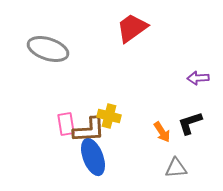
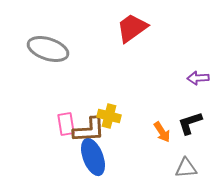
gray triangle: moved 10 px right
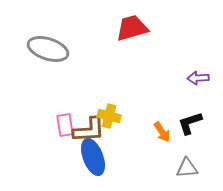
red trapezoid: rotated 20 degrees clockwise
pink rectangle: moved 1 px left, 1 px down
gray triangle: moved 1 px right
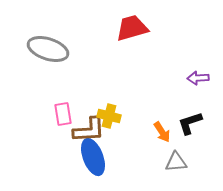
pink rectangle: moved 2 px left, 11 px up
gray triangle: moved 11 px left, 6 px up
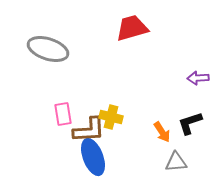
yellow cross: moved 2 px right, 1 px down
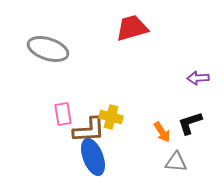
gray triangle: rotated 10 degrees clockwise
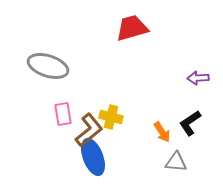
gray ellipse: moved 17 px down
black L-shape: rotated 16 degrees counterclockwise
brown L-shape: rotated 36 degrees counterclockwise
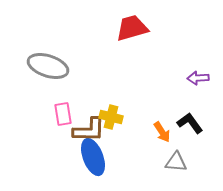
black L-shape: rotated 88 degrees clockwise
brown L-shape: rotated 40 degrees clockwise
